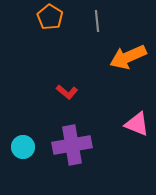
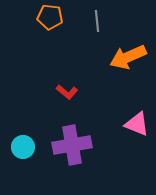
orange pentagon: rotated 25 degrees counterclockwise
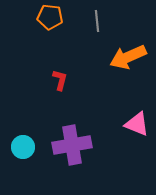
red L-shape: moved 7 px left, 12 px up; rotated 115 degrees counterclockwise
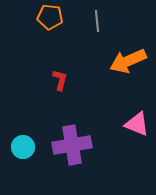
orange arrow: moved 4 px down
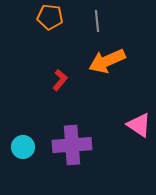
orange arrow: moved 21 px left
red L-shape: rotated 25 degrees clockwise
pink triangle: moved 2 px right, 1 px down; rotated 12 degrees clockwise
purple cross: rotated 6 degrees clockwise
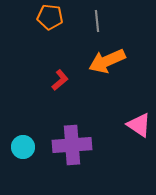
red L-shape: rotated 10 degrees clockwise
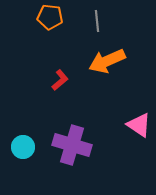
purple cross: rotated 21 degrees clockwise
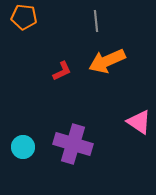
orange pentagon: moved 26 px left
gray line: moved 1 px left
red L-shape: moved 2 px right, 9 px up; rotated 15 degrees clockwise
pink triangle: moved 3 px up
purple cross: moved 1 px right, 1 px up
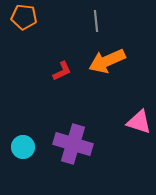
pink triangle: rotated 16 degrees counterclockwise
